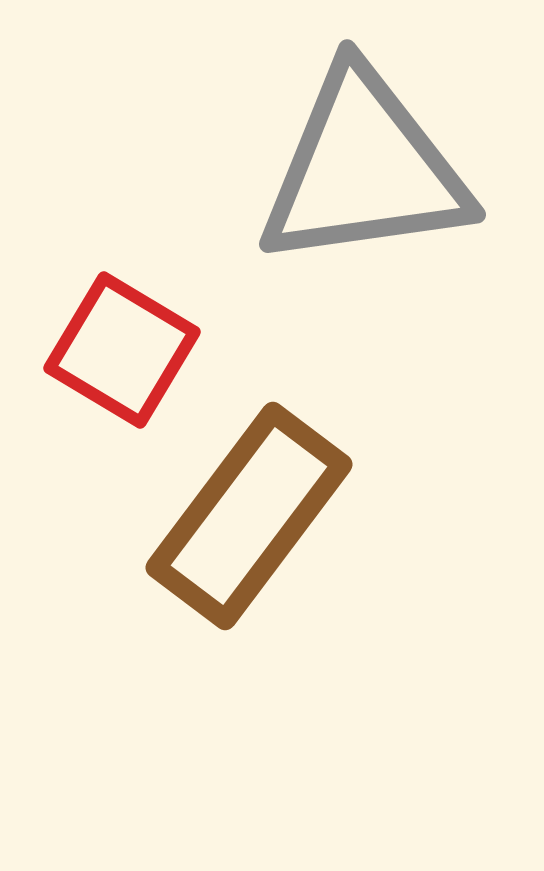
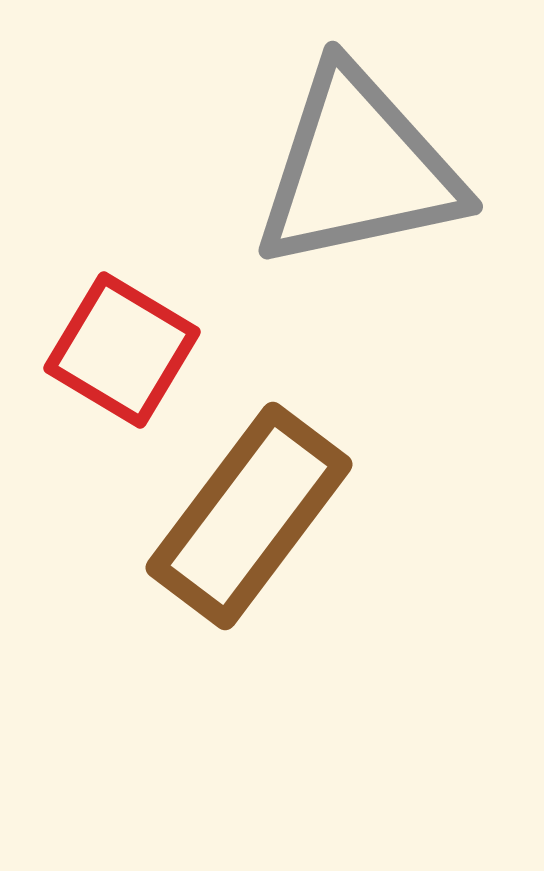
gray triangle: moved 6 px left; rotated 4 degrees counterclockwise
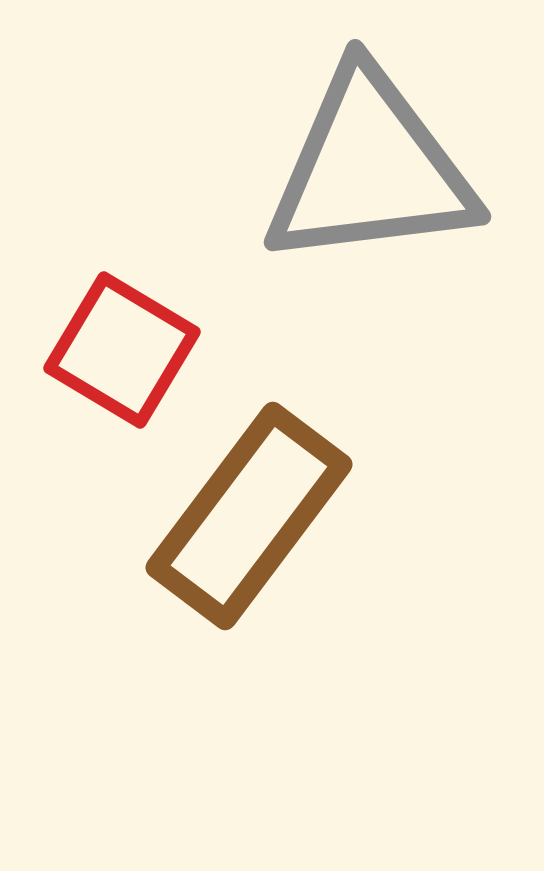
gray triangle: moved 12 px right; rotated 5 degrees clockwise
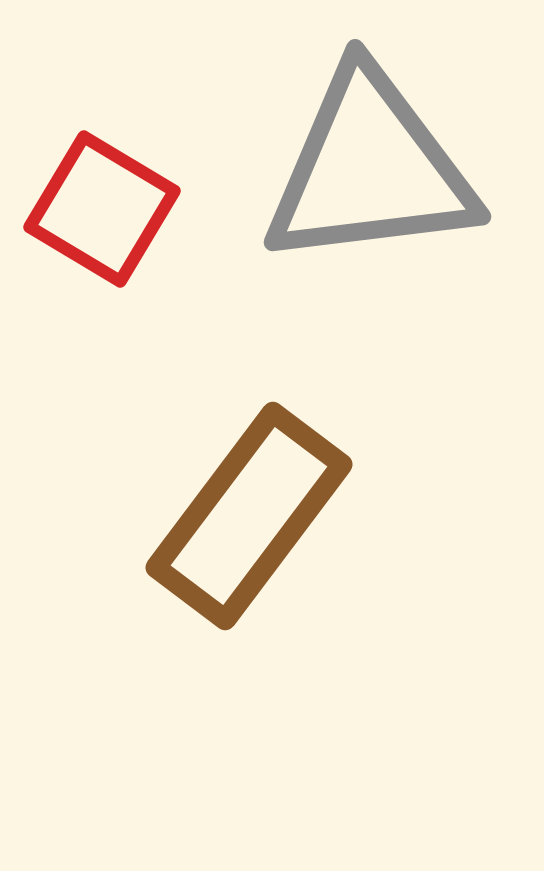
red square: moved 20 px left, 141 px up
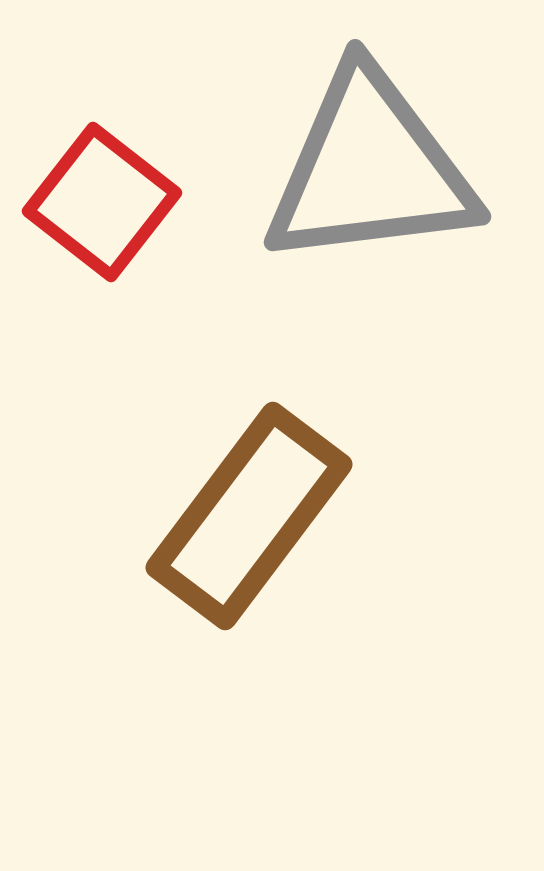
red square: moved 7 px up; rotated 7 degrees clockwise
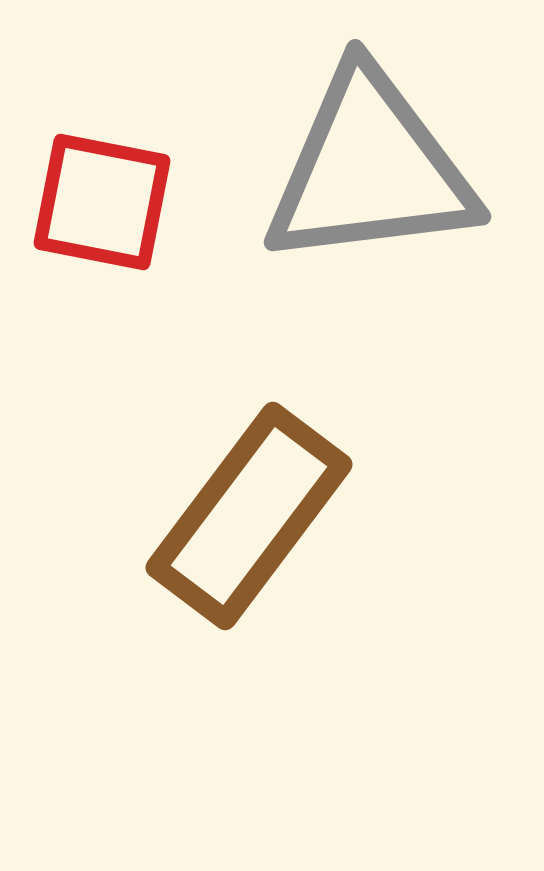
red square: rotated 27 degrees counterclockwise
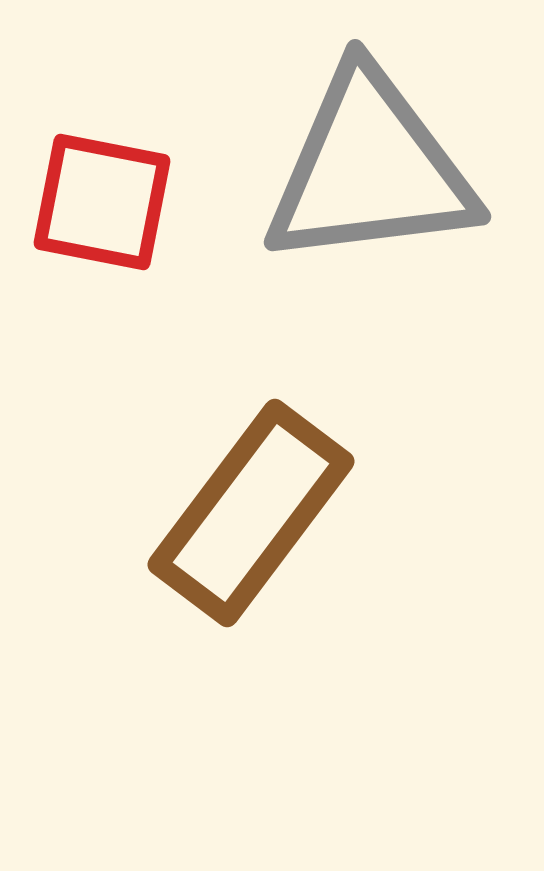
brown rectangle: moved 2 px right, 3 px up
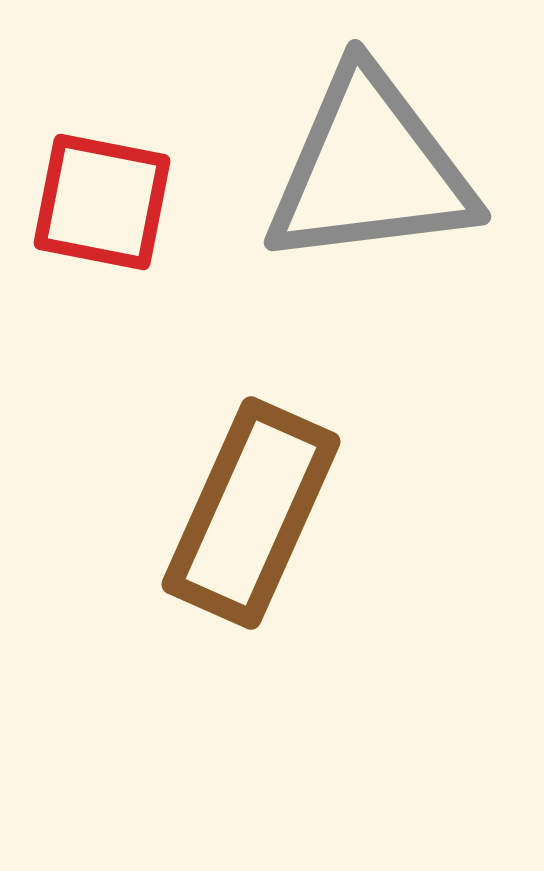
brown rectangle: rotated 13 degrees counterclockwise
